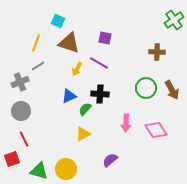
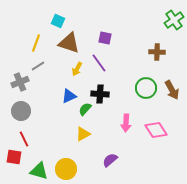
purple line: rotated 24 degrees clockwise
red square: moved 2 px right, 2 px up; rotated 28 degrees clockwise
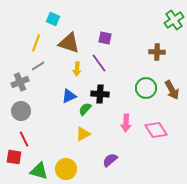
cyan square: moved 5 px left, 2 px up
yellow arrow: rotated 24 degrees counterclockwise
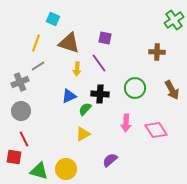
green circle: moved 11 px left
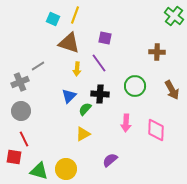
green cross: moved 4 px up; rotated 18 degrees counterclockwise
yellow line: moved 39 px right, 28 px up
green circle: moved 2 px up
blue triangle: rotated 21 degrees counterclockwise
pink diamond: rotated 35 degrees clockwise
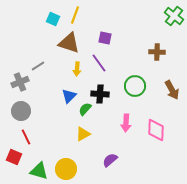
red line: moved 2 px right, 2 px up
red square: rotated 14 degrees clockwise
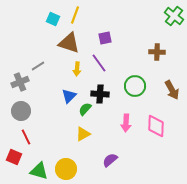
purple square: rotated 24 degrees counterclockwise
pink diamond: moved 4 px up
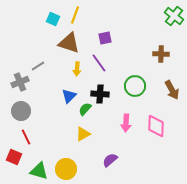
brown cross: moved 4 px right, 2 px down
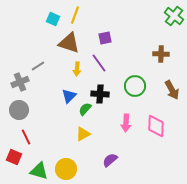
gray circle: moved 2 px left, 1 px up
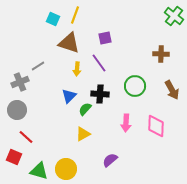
gray circle: moved 2 px left
red line: rotated 21 degrees counterclockwise
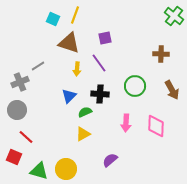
green semicircle: moved 3 px down; rotated 24 degrees clockwise
